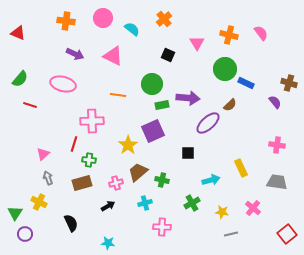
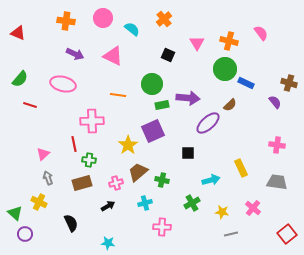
orange cross at (229, 35): moved 6 px down
red line at (74, 144): rotated 28 degrees counterclockwise
green triangle at (15, 213): rotated 21 degrees counterclockwise
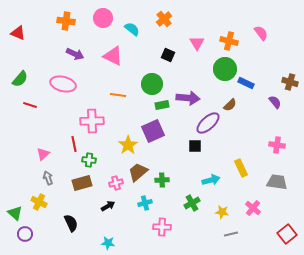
brown cross at (289, 83): moved 1 px right, 1 px up
black square at (188, 153): moved 7 px right, 7 px up
green cross at (162, 180): rotated 16 degrees counterclockwise
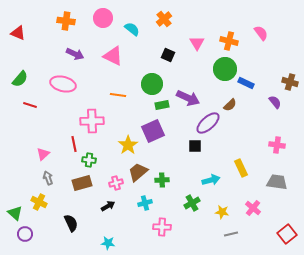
purple arrow at (188, 98): rotated 20 degrees clockwise
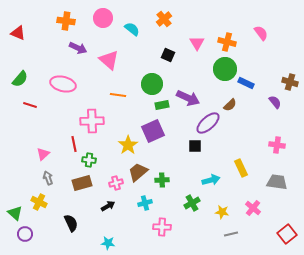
orange cross at (229, 41): moved 2 px left, 1 px down
purple arrow at (75, 54): moved 3 px right, 6 px up
pink triangle at (113, 56): moved 4 px left, 4 px down; rotated 15 degrees clockwise
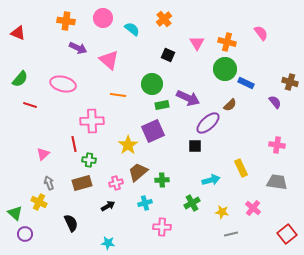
gray arrow at (48, 178): moved 1 px right, 5 px down
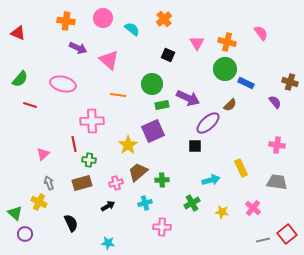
gray line at (231, 234): moved 32 px right, 6 px down
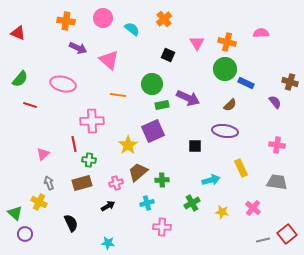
pink semicircle at (261, 33): rotated 56 degrees counterclockwise
purple ellipse at (208, 123): moved 17 px right, 8 px down; rotated 50 degrees clockwise
cyan cross at (145, 203): moved 2 px right
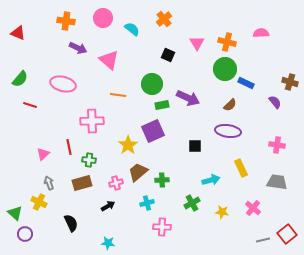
purple ellipse at (225, 131): moved 3 px right
red line at (74, 144): moved 5 px left, 3 px down
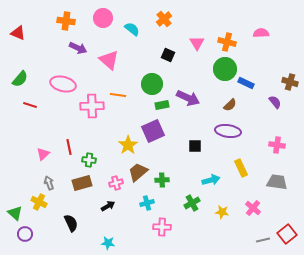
pink cross at (92, 121): moved 15 px up
